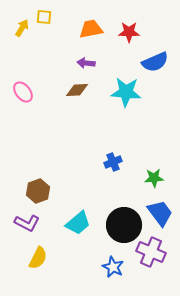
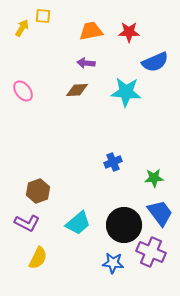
yellow square: moved 1 px left, 1 px up
orange trapezoid: moved 2 px down
pink ellipse: moved 1 px up
blue star: moved 4 px up; rotated 20 degrees counterclockwise
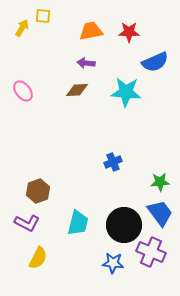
green star: moved 6 px right, 4 px down
cyan trapezoid: rotated 36 degrees counterclockwise
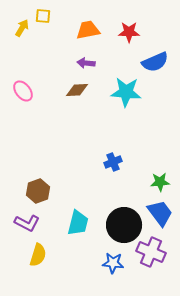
orange trapezoid: moved 3 px left, 1 px up
yellow semicircle: moved 3 px up; rotated 10 degrees counterclockwise
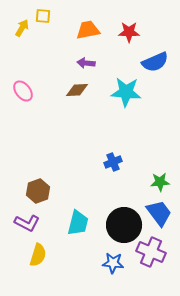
blue trapezoid: moved 1 px left
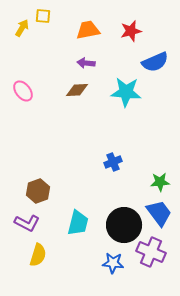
red star: moved 2 px right, 1 px up; rotated 15 degrees counterclockwise
